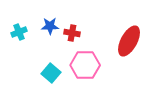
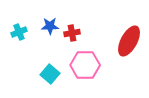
red cross: rotated 21 degrees counterclockwise
cyan square: moved 1 px left, 1 px down
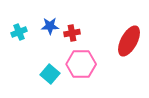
pink hexagon: moved 4 px left, 1 px up
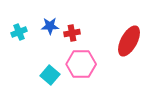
cyan square: moved 1 px down
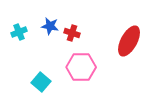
blue star: rotated 12 degrees clockwise
red cross: rotated 28 degrees clockwise
pink hexagon: moved 3 px down
cyan square: moved 9 px left, 7 px down
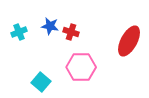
red cross: moved 1 px left, 1 px up
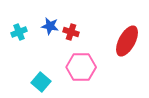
red ellipse: moved 2 px left
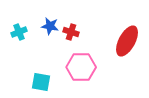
cyan square: rotated 30 degrees counterclockwise
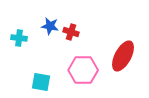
cyan cross: moved 6 px down; rotated 28 degrees clockwise
red ellipse: moved 4 px left, 15 px down
pink hexagon: moved 2 px right, 3 px down
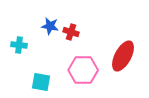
cyan cross: moved 7 px down
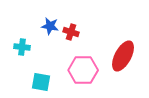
cyan cross: moved 3 px right, 2 px down
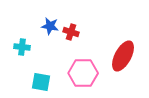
pink hexagon: moved 3 px down
